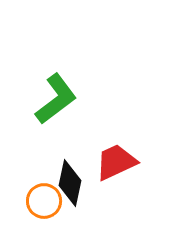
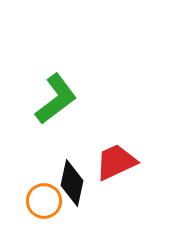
black diamond: moved 2 px right
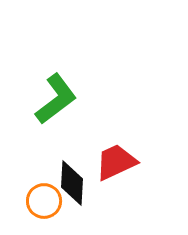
black diamond: rotated 9 degrees counterclockwise
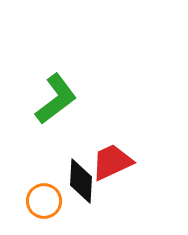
red trapezoid: moved 4 px left
black diamond: moved 9 px right, 2 px up
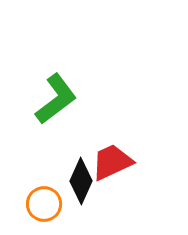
black diamond: rotated 21 degrees clockwise
orange circle: moved 3 px down
